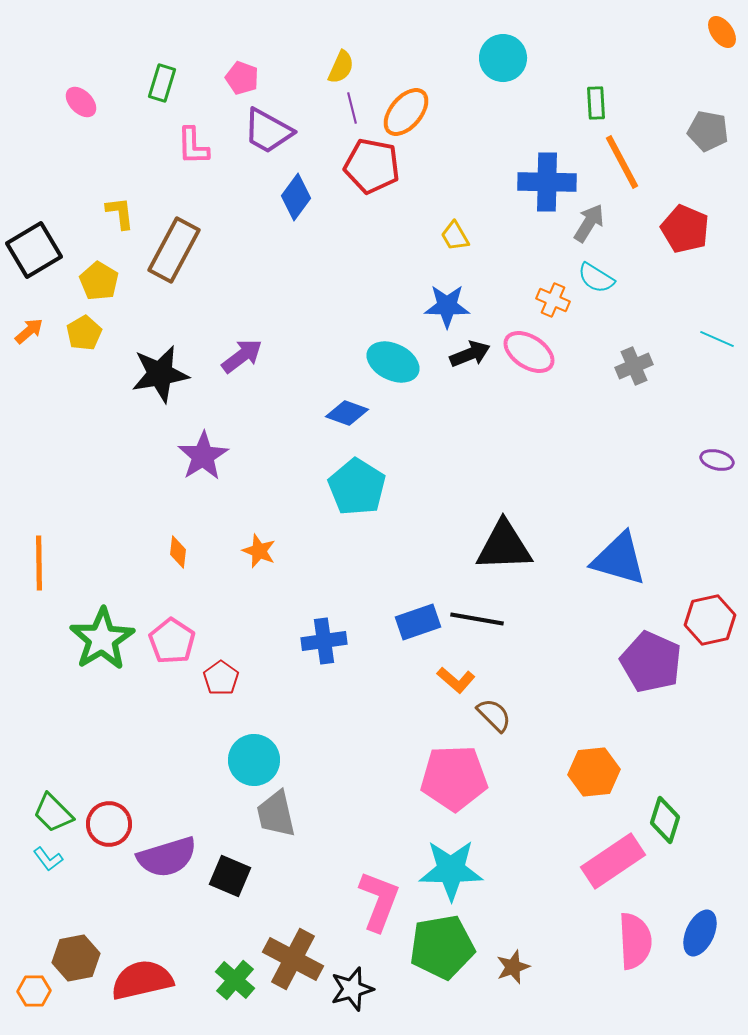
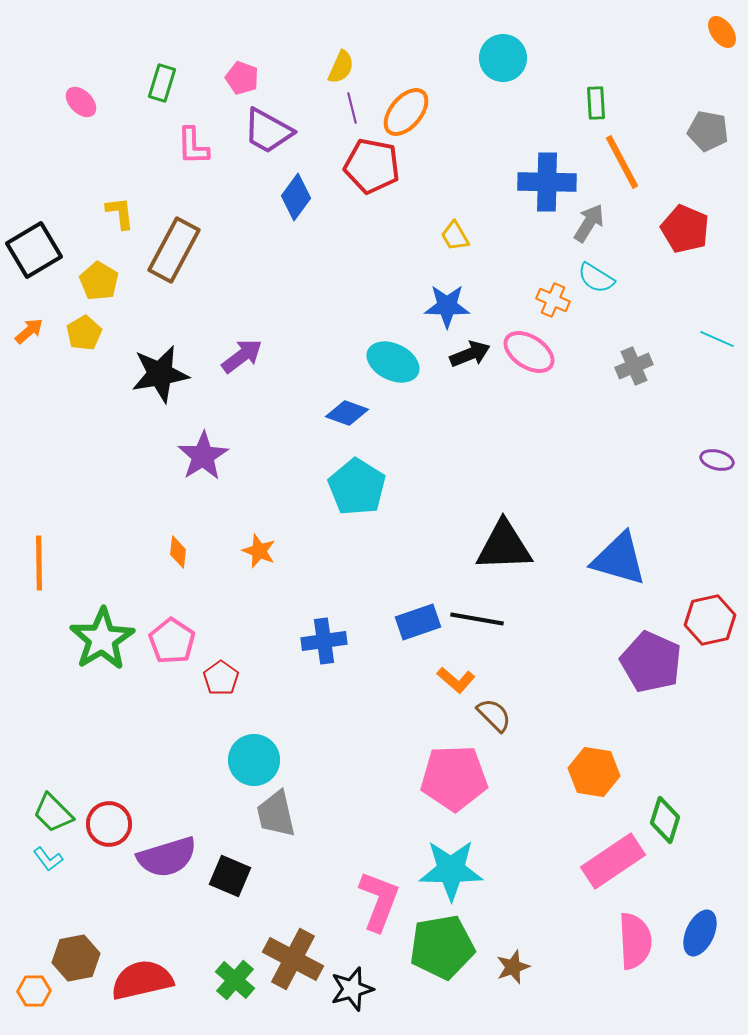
orange hexagon at (594, 772): rotated 15 degrees clockwise
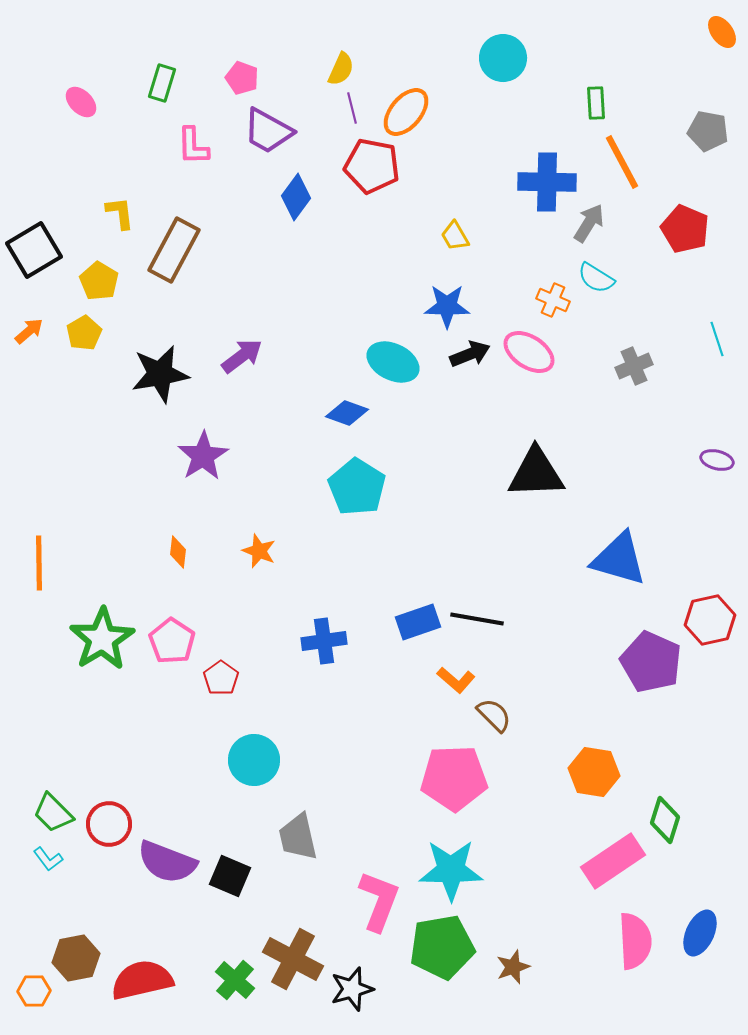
yellow semicircle at (341, 67): moved 2 px down
cyan line at (717, 339): rotated 48 degrees clockwise
black triangle at (504, 546): moved 32 px right, 73 px up
gray trapezoid at (276, 814): moved 22 px right, 23 px down
purple semicircle at (167, 857): moved 5 px down; rotated 38 degrees clockwise
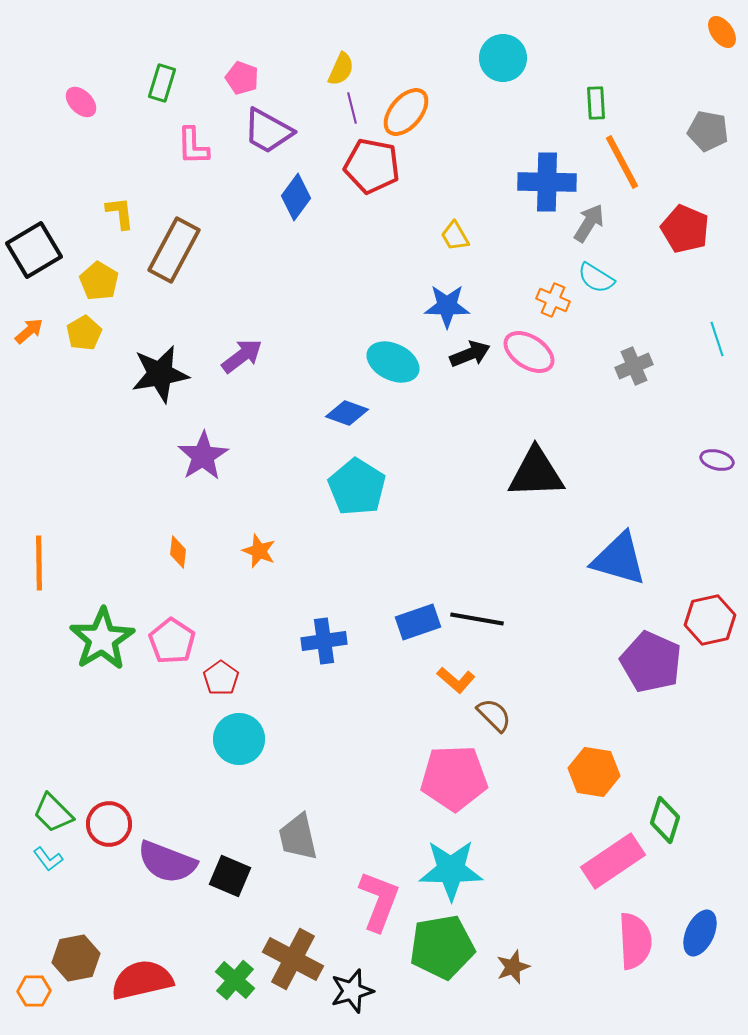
cyan circle at (254, 760): moved 15 px left, 21 px up
black star at (352, 989): moved 2 px down
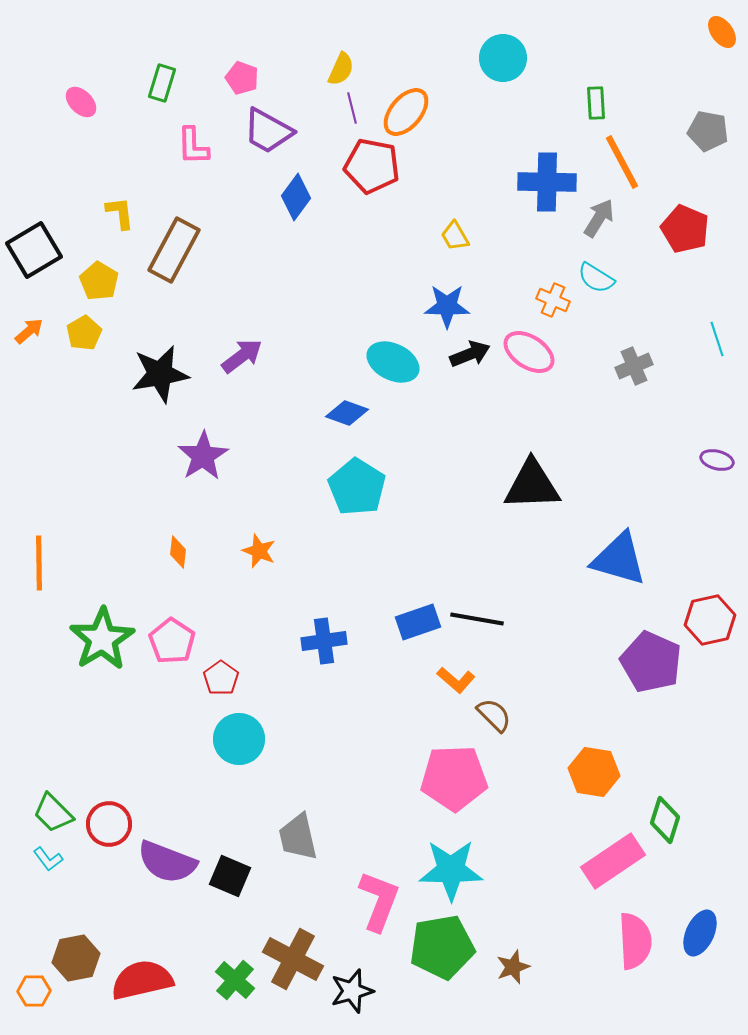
gray arrow at (589, 223): moved 10 px right, 5 px up
black triangle at (536, 473): moved 4 px left, 12 px down
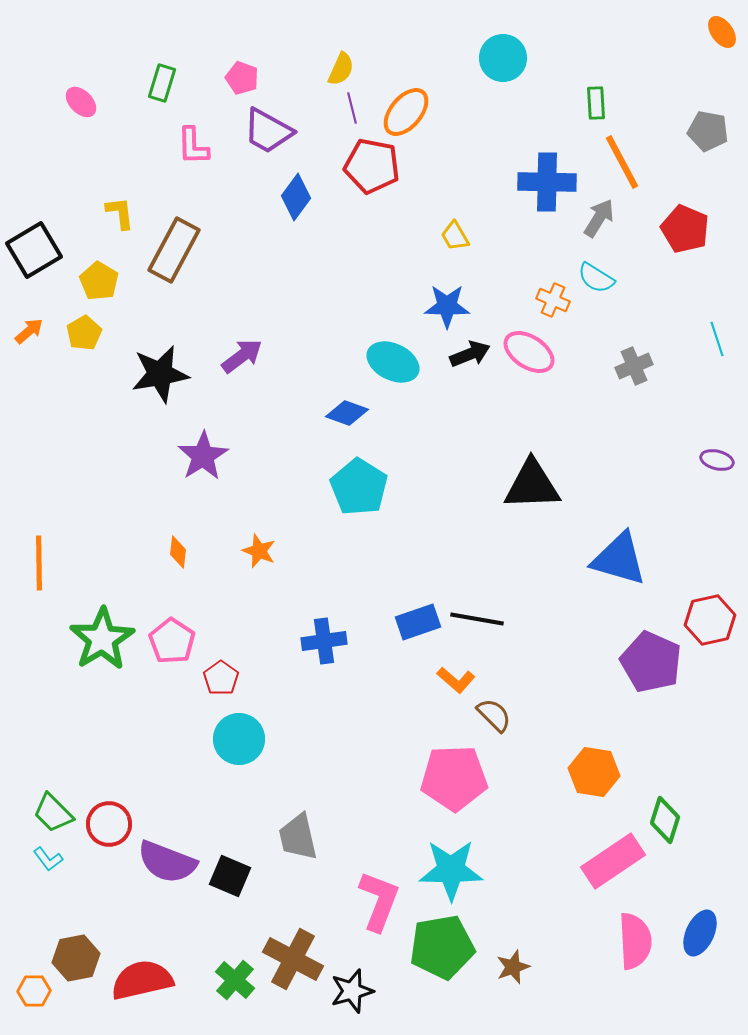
cyan pentagon at (357, 487): moved 2 px right
